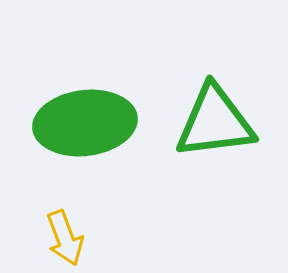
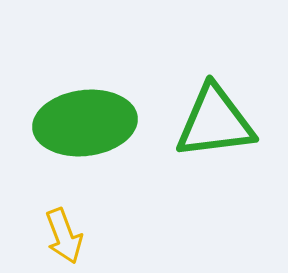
yellow arrow: moved 1 px left, 2 px up
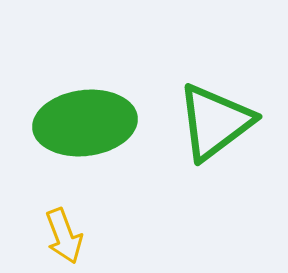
green triangle: rotated 30 degrees counterclockwise
